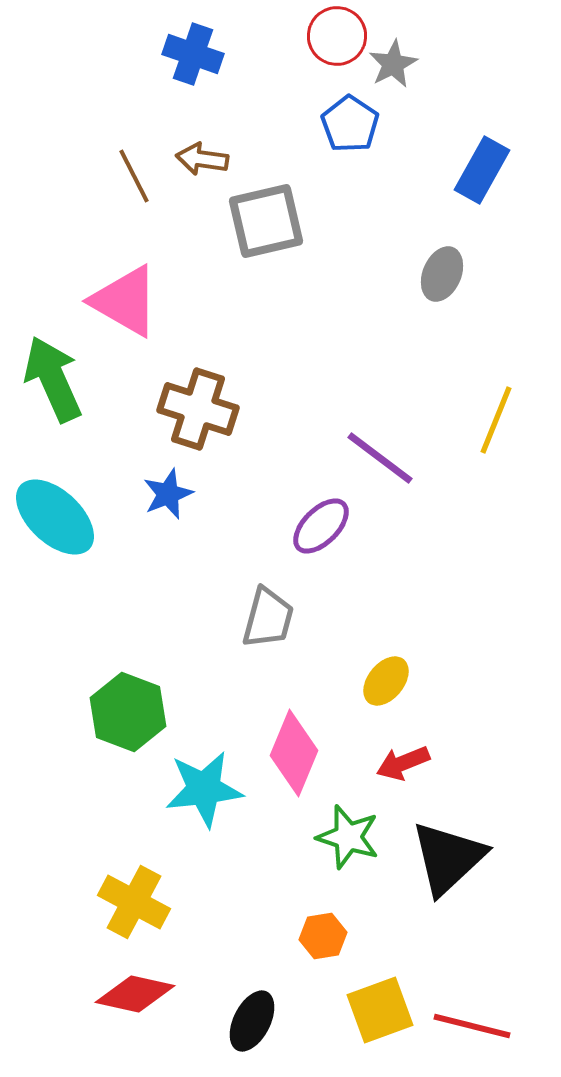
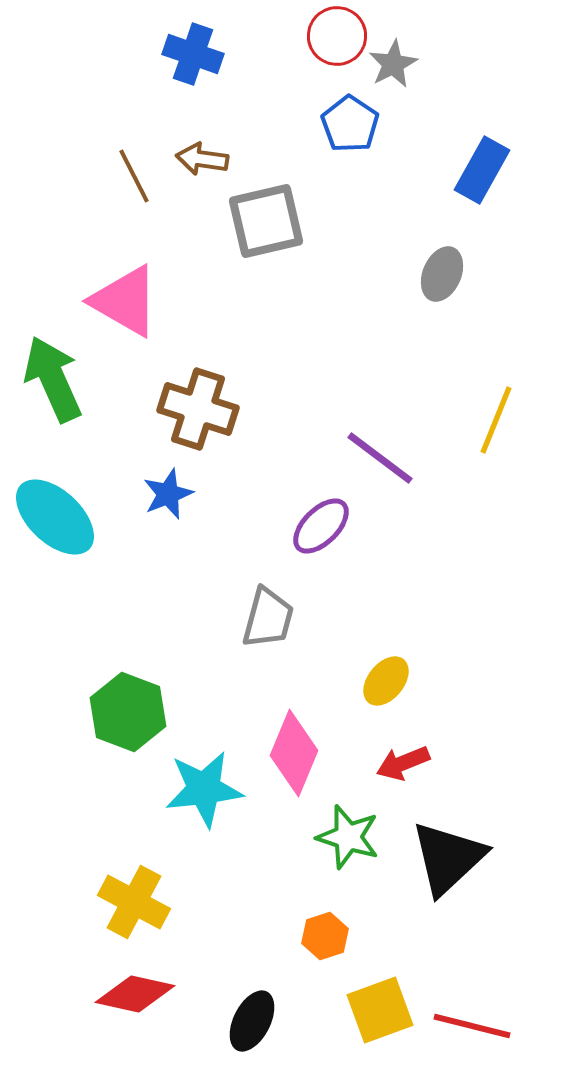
orange hexagon: moved 2 px right; rotated 9 degrees counterclockwise
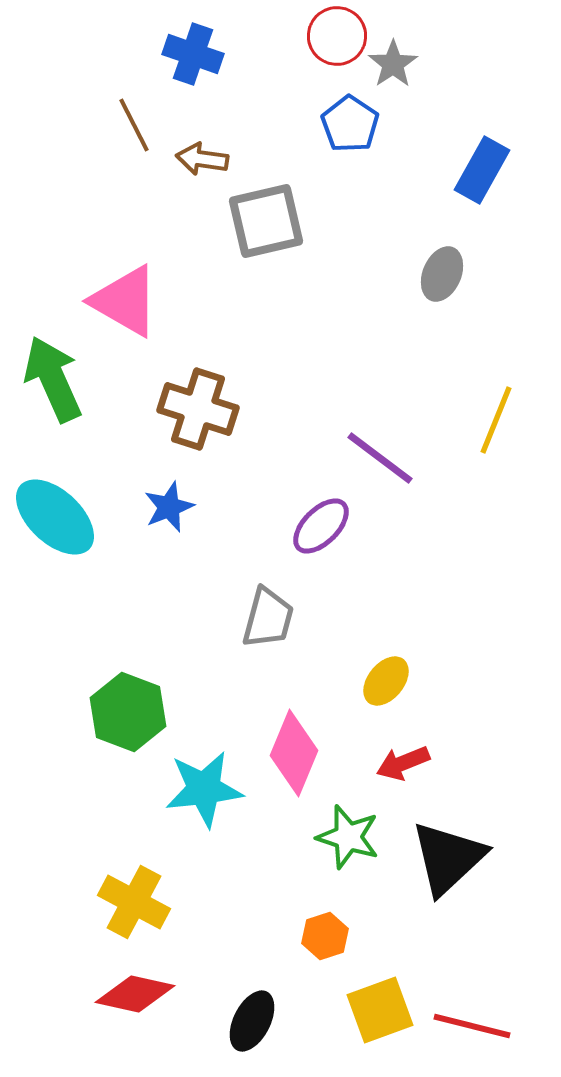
gray star: rotated 6 degrees counterclockwise
brown line: moved 51 px up
blue star: moved 1 px right, 13 px down
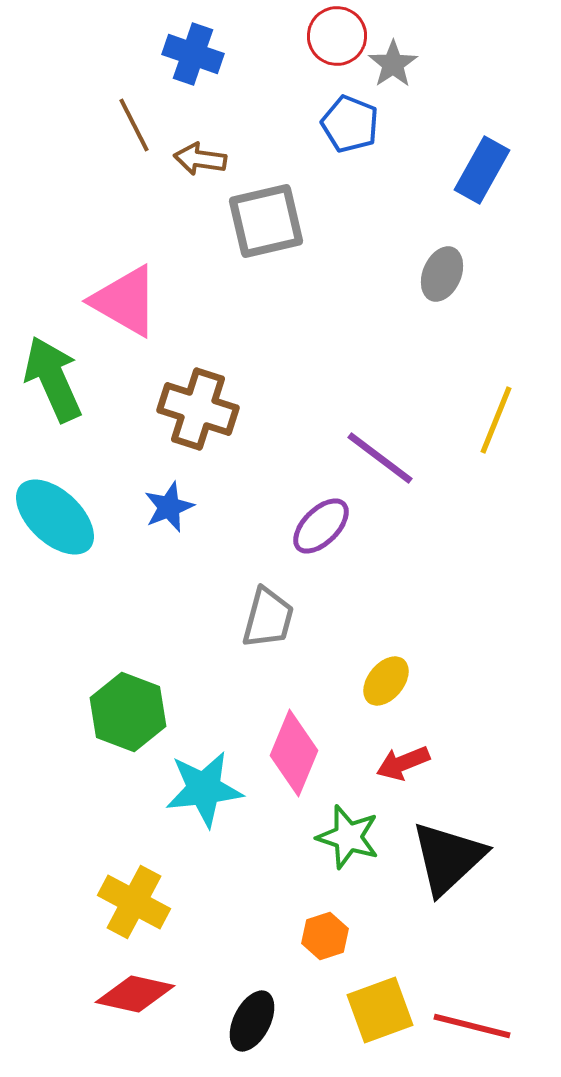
blue pentagon: rotated 12 degrees counterclockwise
brown arrow: moved 2 px left
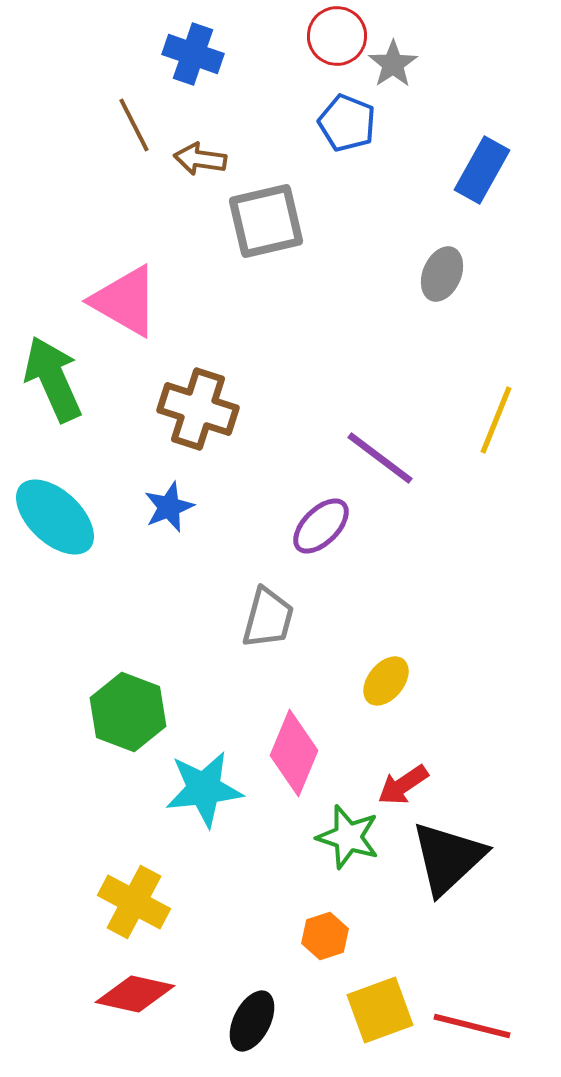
blue pentagon: moved 3 px left, 1 px up
red arrow: moved 22 px down; rotated 12 degrees counterclockwise
